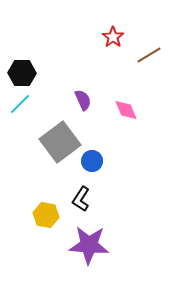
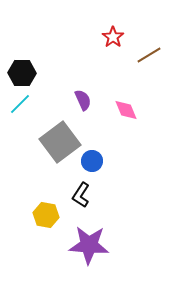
black L-shape: moved 4 px up
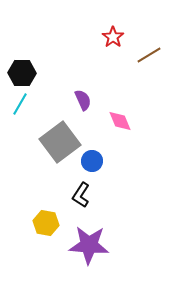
cyan line: rotated 15 degrees counterclockwise
pink diamond: moved 6 px left, 11 px down
yellow hexagon: moved 8 px down
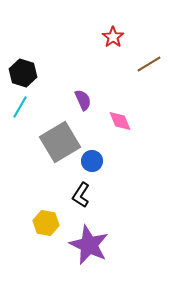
brown line: moved 9 px down
black hexagon: moved 1 px right; rotated 16 degrees clockwise
cyan line: moved 3 px down
gray square: rotated 6 degrees clockwise
purple star: rotated 21 degrees clockwise
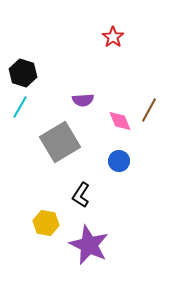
brown line: moved 46 px down; rotated 30 degrees counterclockwise
purple semicircle: rotated 110 degrees clockwise
blue circle: moved 27 px right
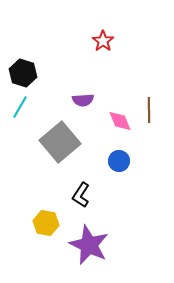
red star: moved 10 px left, 4 px down
brown line: rotated 30 degrees counterclockwise
gray square: rotated 9 degrees counterclockwise
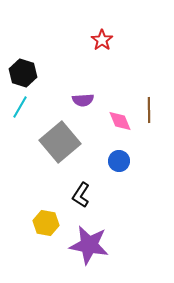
red star: moved 1 px left, 1 px up
purple star: rotated 15 degrees counterclockwise
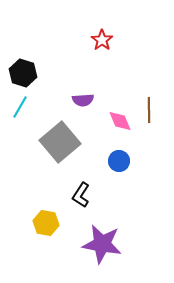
purple star: moved 13 px right, 1 px up
